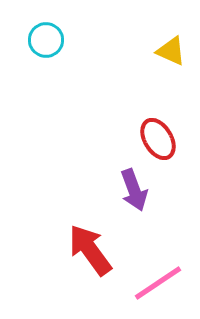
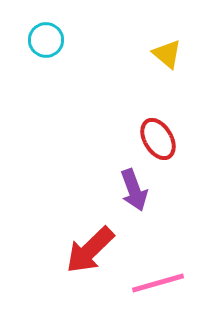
yellow triangle: moved 4 px left, 3 px down; rotated 16 degrees clockwise
red arrow: rotated 98 degrees counterclockwise
pink line: rotated 18 degrees clockwise
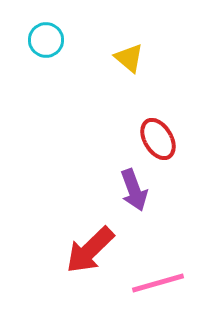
yellow triangle: moved 38 px left, 4 px down
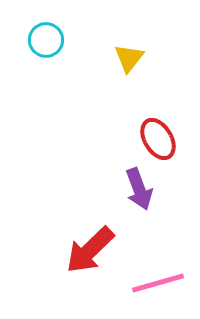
yellow triangle: rotated 28 degrees clockwise
purple arrow: moved 5 px right, 1 px up
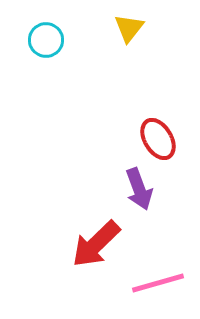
yellow triangle: moved 30 px up
red arrow: moved 6 px right, 6 px up
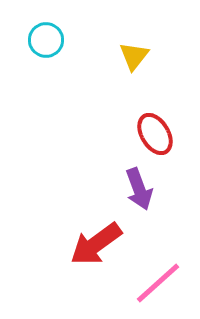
yellow triangle: moved 5 px right, 28 px down
red ellipse: moved 3 px left, 5 px up
red arrow: rotated 8 degrees clockwise
pink line: rotated 26 degrees counterclockwise
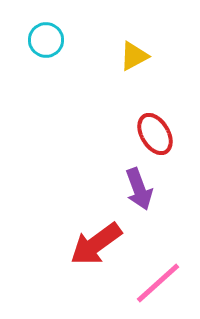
yellow triangle: rotated 24 degrees clockwise
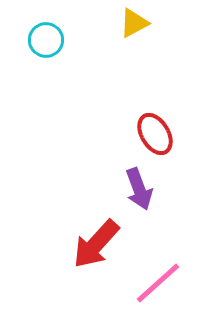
yellow triangle: moved 33 px up
red arrow: rotated 12 degrees counterclockwise
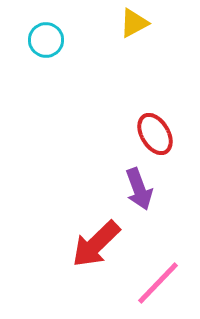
red arrow: rotated 4 degrees clockwise
pink line: rotated 4 degrees counterclockwise
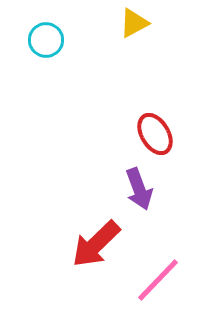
pink line: moved 3 px up
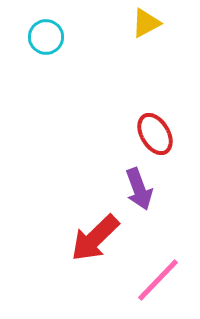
yellow triangle: moved 12 px right
cyan circle: moved 3 px up
red arrow: moved 1 px left, 6 px up
